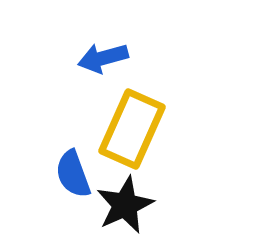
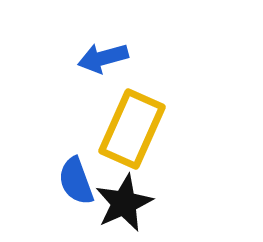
blue semicircle: moved 3 px right, 7 px down
black star: moved 1 px left, 2 px up
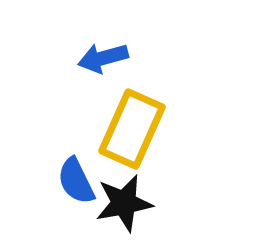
blue semicircle: rotated 6 degrees counterclockwise
black star: rotated 14 degrees clockwise
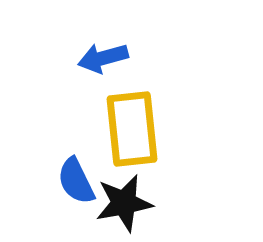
yellow rectangle: rotated 30 degrees counterclockwise
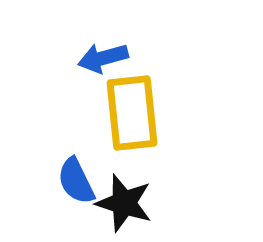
yellow rectangle: moved 16 px up
black star: rotated 28 degrees clockwise
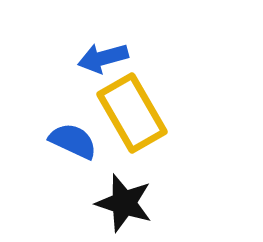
yellow rectangle: rotated 24 degrees counterclockwise
blue semicircle: moved 3 px left, 40 px up; rotated 141 degrees clockwise
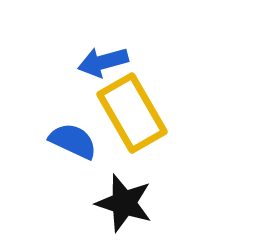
blue arrow: moved 4 px down
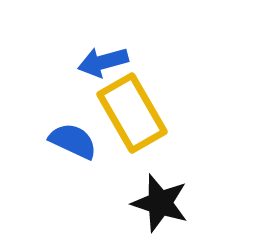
black star: moved 36 px right
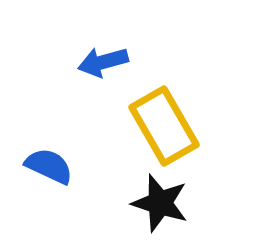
yellow rectangle: moved 32 px right, 13 px down
blue semicircle: moved 24 px left, 25 px down
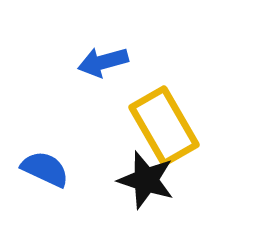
blue semicircle: moved 4 px left, 3 px down
black star: moved 14 px left, 23 px up
